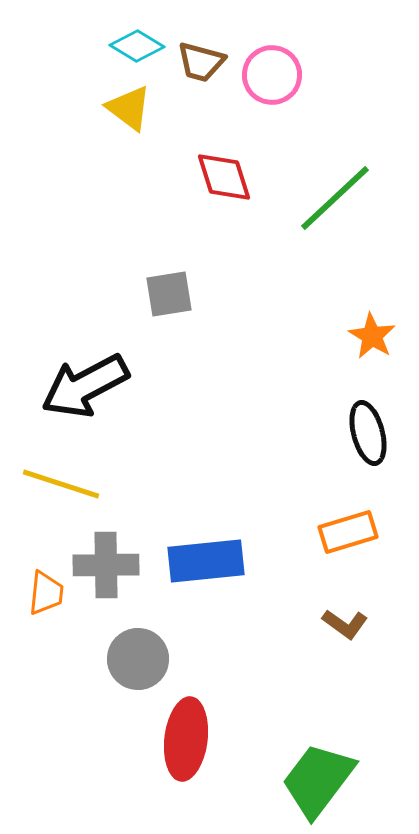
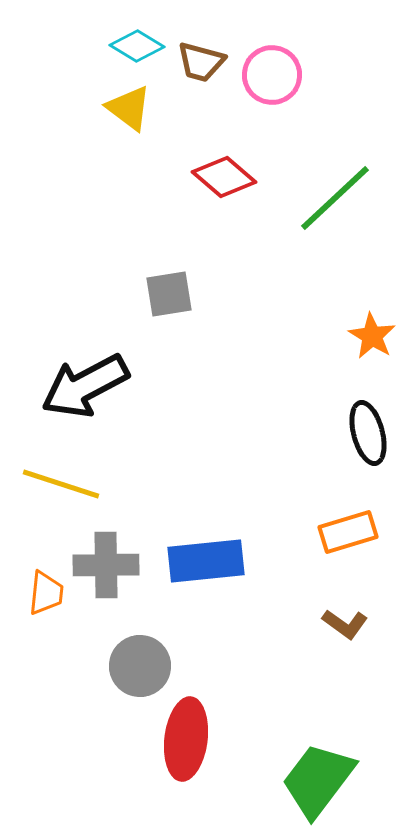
red diamond: rotated 32 degrees counterclockwise
gray circle: moved 2 px right, 7 px down
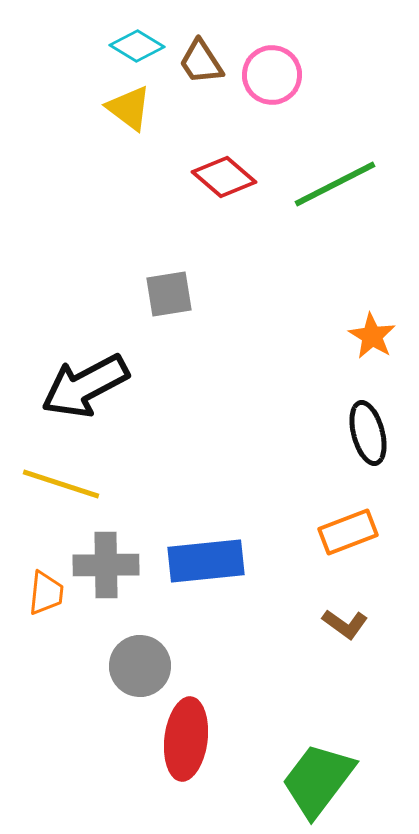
brown trapezoid: rotated 42 degrees clockwise
green line: moved 14 px up; rotated 16 degrees clockwise
orange rectangle: rotated 4 degrees counterclockwise
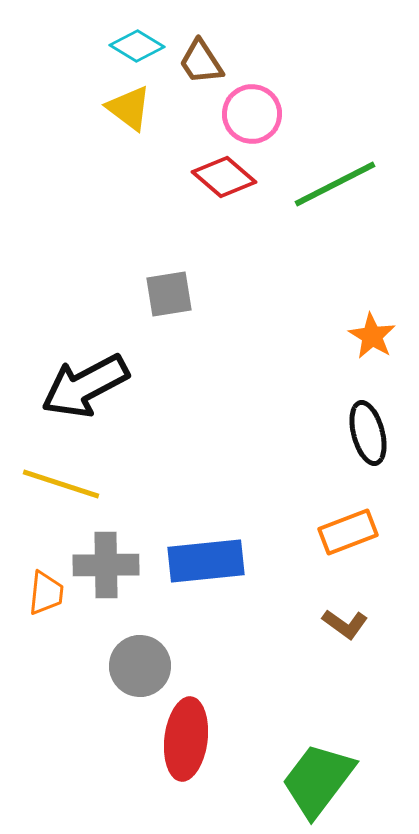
pink circle: moved 20 px left, 39 px down
